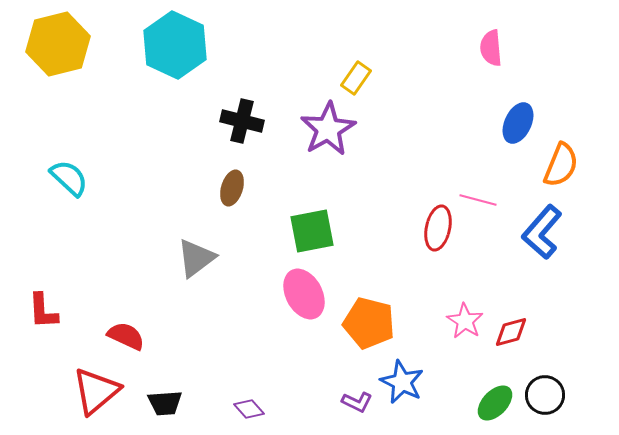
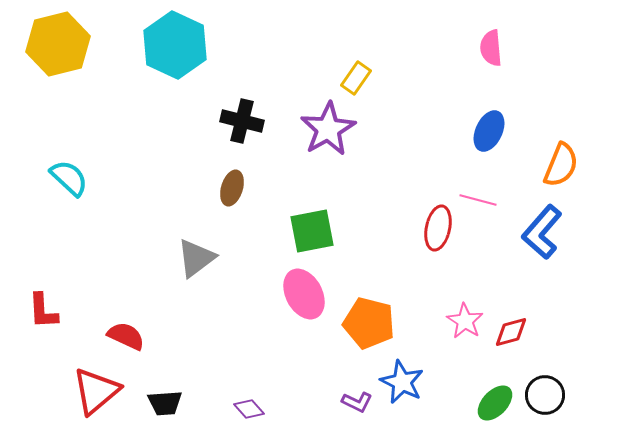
blue ellipse: moved 29 px left, 8 px down
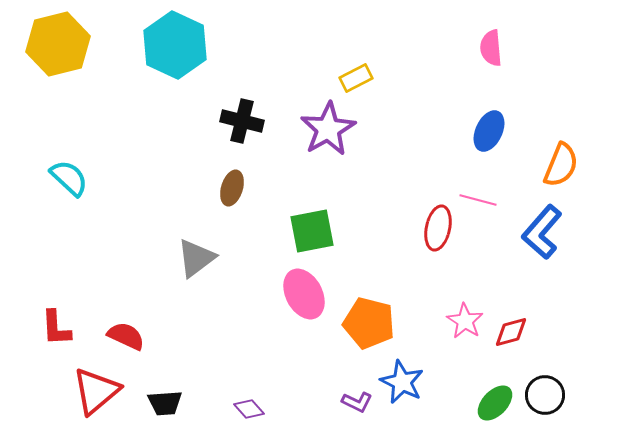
yellow rectangle: rotated 28 degrees clockwise
red L-shape: moved 13 px right, 17 px down
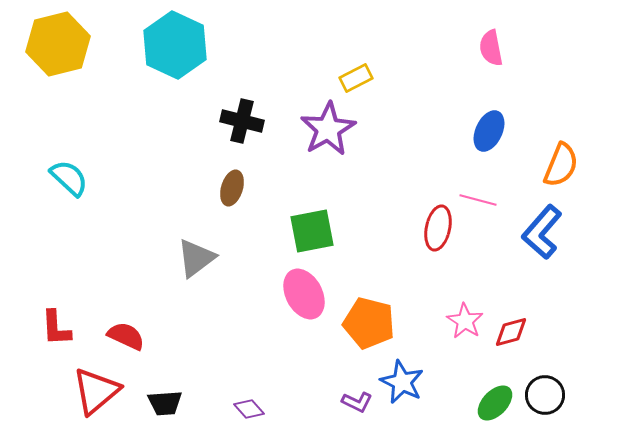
pink semicircle: rotated 6 degrees counterclockwise
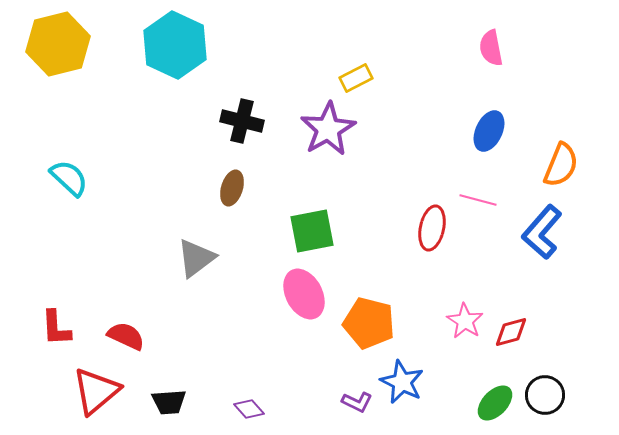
red ellipse: moved 6 px left
black trapezoid: moved 4 px right, 1 px up
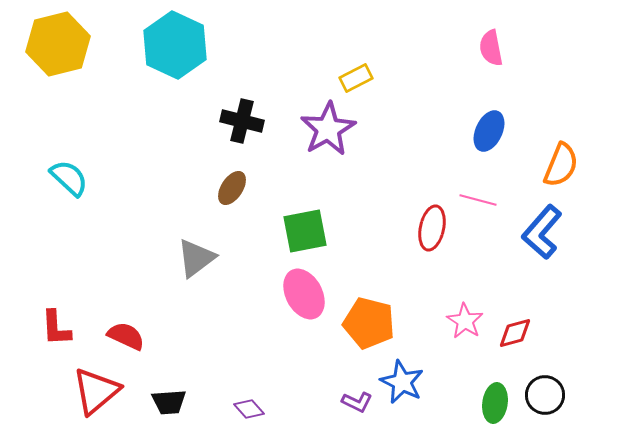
brown ellipse: rotated 16 degrees clockwise
green square: moved 7 px left
red diamond: moved 4 px right, 1 px down
green ellipse: rotated 36 degrees counterclockwise
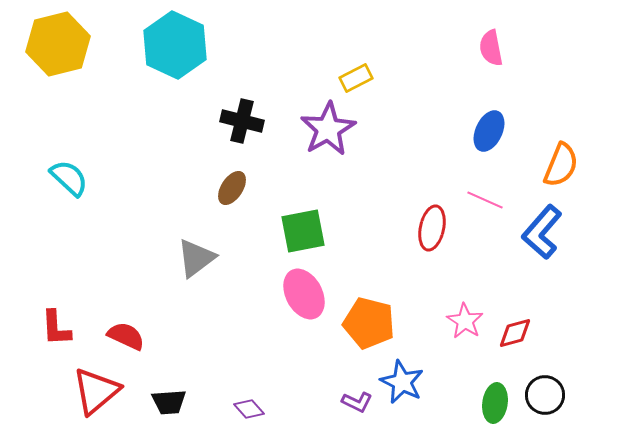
pink line: moved 7 px right; rotated 9 degrees clockwise
green square: moved 2 px left
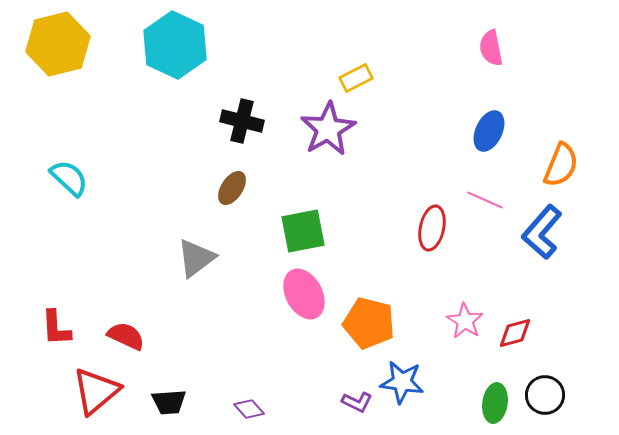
blue star: rotated 18 degrees counterclockwise
